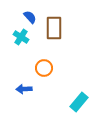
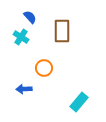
brown rectangle: moved 8 px right, 3 px down
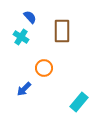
blue arrow: rotated 42 degrees counterclockwise
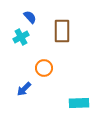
cyan cross: rotated 28 degrees clockwise
cyan rectangle: moved 1 px down; rotated 48 degrees clockwise
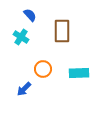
blue semicircle: moved 2 px up
cyan cross: rotated 28 degrees counterclockwise
orange circle: moved 1 px left, 1 px down
cyan rectangle: moved 30 px up
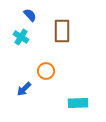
orange circle: moved 3 px right, 2 px down
cyan rectangle: moved 1 px left, 30 px down
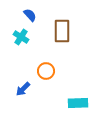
blue arrow: moved 1 px left
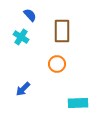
orange circle: moved 11 px right, 7 px up
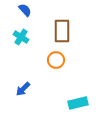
blue semicircle: moved 5 px left, 5 px up
orange circle: moved 1 px left, 4 px up
cyan rectangle: rotated 12 degrees counterclockwise
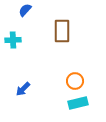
blue semicircle: rotated 96 degrees counterclockwise
cyan cross: moved 8 px left, 3 px down; rotated 35 degrees counterclockwise
orange circle: moved 19 px right, 21 px down
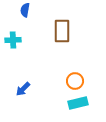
blue semicircle: rotated 32 degrees counterclockwise
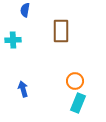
brown rectangle: moved 1 px left
blue arrow: rotated 119 degrees clockwise
cyan rectangle: rotated 54 degrees counterclockwise
